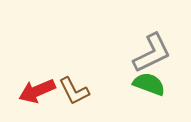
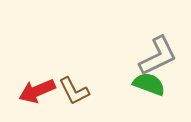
gray L-shape: moved 6 px right, 3 px down
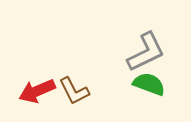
gray L-shape: moved 12 px left, 4 px up
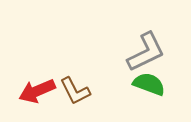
brown L-shape: moved 1 px right
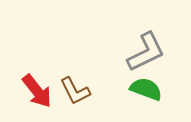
green semicircle: moved 3 px left, 5 px down
red arrow: rotated 105 degrees counterclockwise
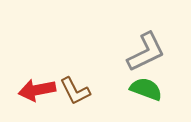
red arrow: moved 1 px up; rotated 117 degrees clockwise
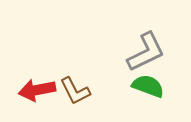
green semicircle: moved 2 px right, 3 px up
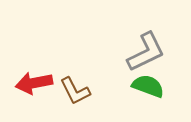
red arrow: moved 3 px left, 7 px up
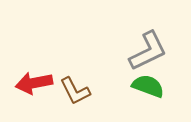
gray L-shape: moved 2 px right, 1 px up
